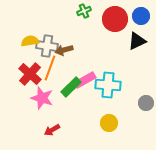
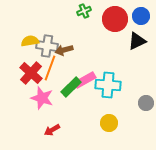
red cross: moved 1 px right, 1 px up
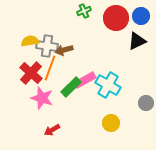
red circle: moved 1 px right, 1 px up
cyan cross: rotated 25 degrees clockwise
yellow circle: moved 2 px right
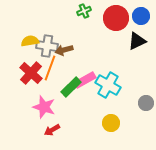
pink star: moved 2 px right, 9 px down
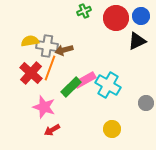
yellow circle: moved 1 px right, 6 px down
